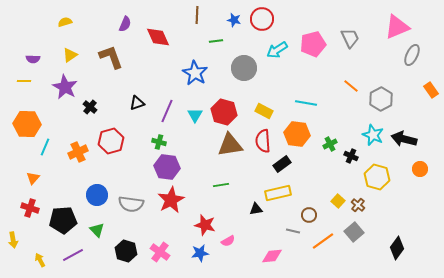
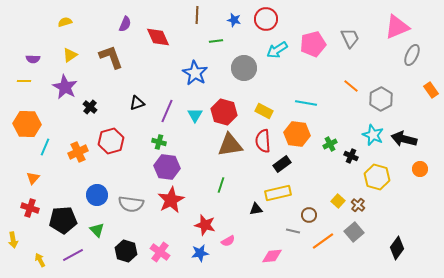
red circle at (262, 19): moved 4 px right
green line at (221, 185): rotated 63 degrees counterclockwise
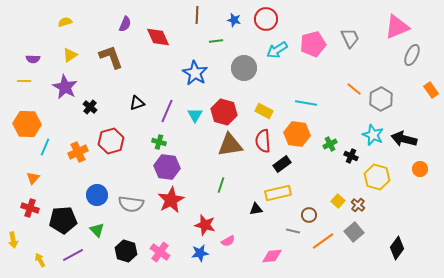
orange line at (351, 86): moved 3 px right, 3 px down
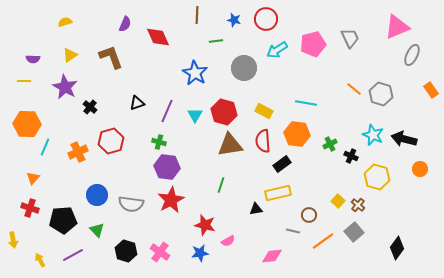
gray hexagon at (381, 99): moved 5 px up; rotated 15 degrees counterclockwise
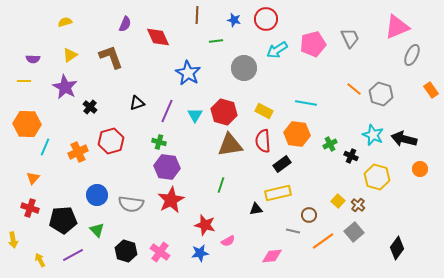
blue star at (195, 73): moved 7 px left
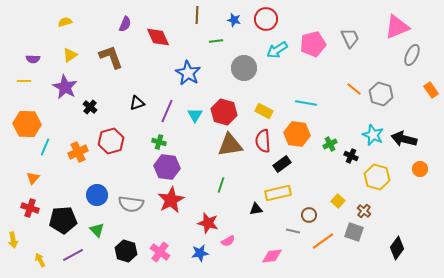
brown cross at (358, 205): moved 6 px right, 6 px down
red star at (205, 225): moved 3 px right, 2 px up
gray square at (354, 232): rotated 30 degrees counterclockwise
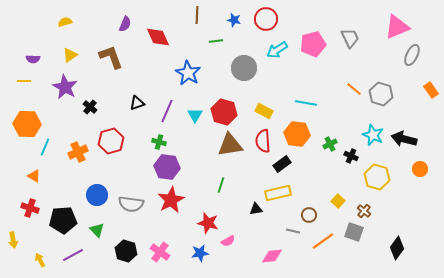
orange triangle at (33, 178): moved 1 px right, 2 px up; rotated 40 degrees counterclockwise
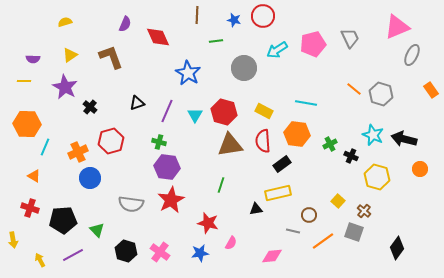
red circle at (266, 19): moved 3 px left, 3 px up
blue circle at (97, 195): moved 7 px left, 17 px up
pink semicircle at (228, 241): moved 3 px right, 2 px down; rotated 32 degrees counterclockwise
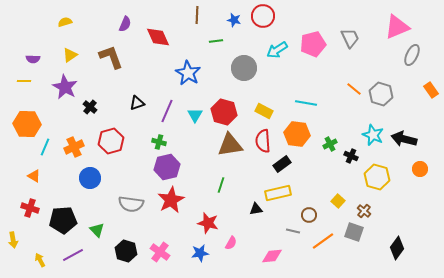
orange cross at (78, 152): moved 4 px left, 5 px up
purple hexagon at (167, 167): rotated 20 degrees counterclockwise
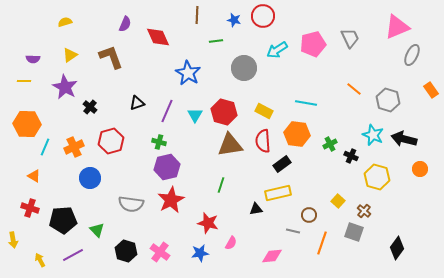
gray hexagon at (381, 94): moved 7 px right, 6 px down
orange line at (323, 241): moved 1 px left, 2 px down; rotated 35 degrees counterclockwise
